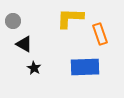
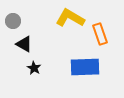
yellow L-shape: rotated 28 degrees clockwise
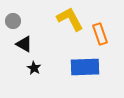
yellow L-shape: moved 1 px down; rotated 32 degrees clockwise
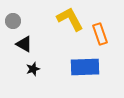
black star: moved 1 px left, 1 px down; rotated 24 degrees clockwise
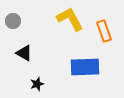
orange rectangle: moved 4 px right, 3 px up
black triangle: moved 9 px down
black star: moved 4 px right, 15 px down
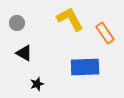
gray circle: moved 4 px right, 2 px down
orange rectangle: moved 1 px right, 2 px down; rotated 15 degrees counterclockwise
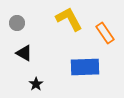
yellow L-shape: moved 1 px left
black star: moved 1 px left; rotated 16 degrees counterclockwise
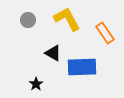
yellow L-shape: moved 2 px left
gray circle: moved 11 px right, 3 px up
black triangle: moved 29 px right
blue rectangle: moved 3 px left
